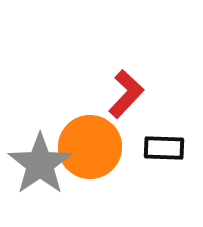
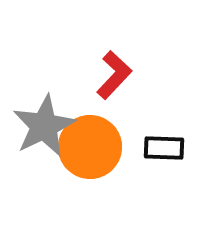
red L-shape: moved 12 px left, 19 px up
gray star: moved 4 px right, 38 px up; rotated 8 degrees clockwise
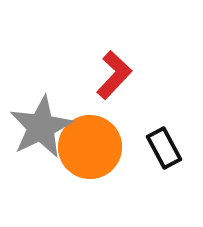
gray star: moved 3 px left, 1 px down
black rectangle: rotated 60 degrees clockwise
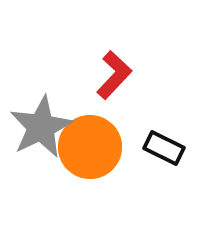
black rectangle: rotated 36 degrees counterclockwise
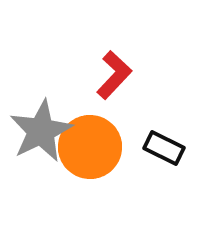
gray star: moved 4 px down
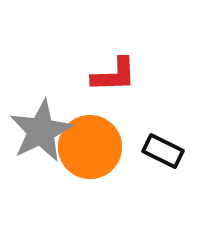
red L-shape: rotated 45 degrees clockwise
black rectangle: moved 1 px left, 3 px down
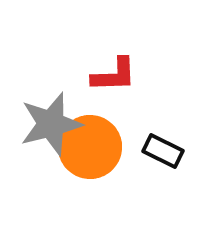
gray star: moved 10 px right, 7 px up; rotated 12 degrees clockwise
